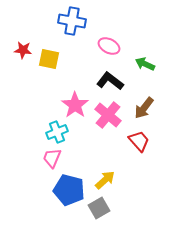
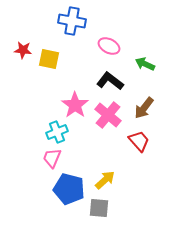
blue pentagon: moved 1 px up
gray square: rotated 35 degrees clockwise
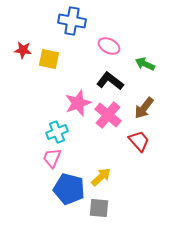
pink star: moved 3 px right, 2 px up; rotated 16 degrees clockwise
yellow arrow: moved 4 px left, 3 px up
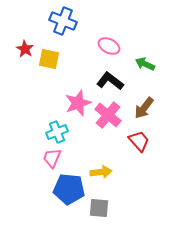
blue cross: moved 9 px left; rotated 12 degrees clockwise
red star: moved 2 px right, 1 px up; rotated 24 degrees clockwise
yellow arrow: moved 5 px up; rotated 35 degrees clockwise
blue pentagon: rotated 8 degrees counterclockwise
